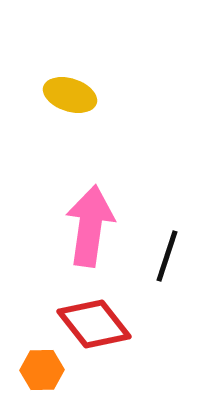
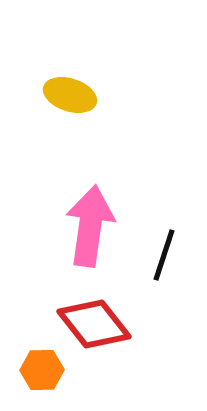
black line: moved 3 px left, 1 px up
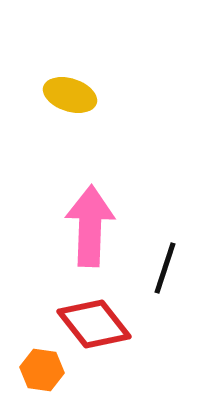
pink arrow: rotated 6 degrees counterclockwise
black line: moved 1 px right, 13 px down
orange hexagon: rotated 9 degrees clockwise
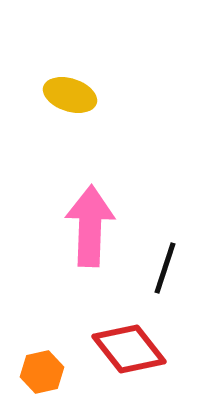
red diamond: moved 35 px right, 25 px down
orange hexagon: moved 2 px down; rotated 21 degrees counterclockwise
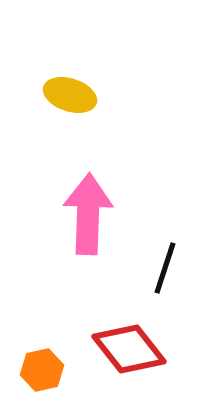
pink arrow: moved 2 px left, 12 px up
orange hexagon: moved 2 px up
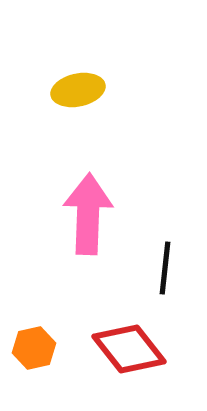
yellow ellipse: moved 8 px right, 5 px up; rotated 30 degrees counterclockwise
black line: rotated 12 degrees counterclockwise
orange hexagon: moved 8 px left, 22 px up
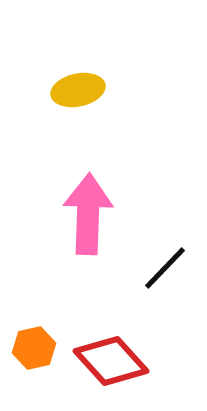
black line: rotated 38 degrees clockwise
red diamond: moved 18 px left, 12 px down; rotated 4 degrees counterclockwise
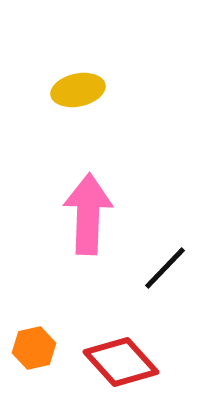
red diamond: moved 10 px right, 1 px down
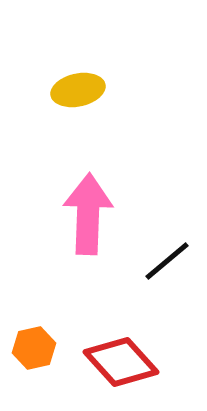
black line: moved 2 px right, 7 px up; rotated 6 degrees clockwise
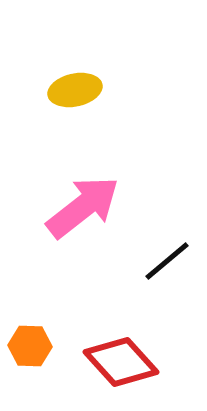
yellow ellipse: moved 3 px left
pink arrow: moved 5 px left, 7 px up; rotated 50 degrees clockwise
orange hexagon: moved 4 px left, 2 px up; rotated 15 degrees clockwise
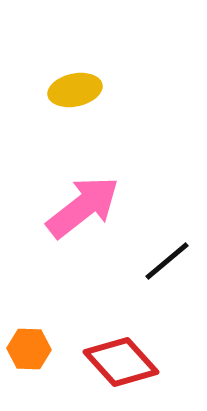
orange hexagon: moved 1 px left, 3 px down
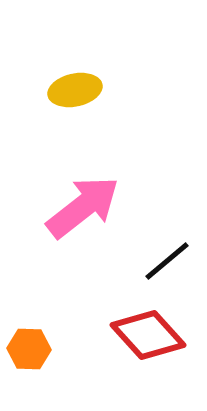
red diamond: moved 27 px right, 27 px up
